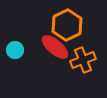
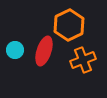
orange hexagon: moved 2 px right
red ellipse: moved 11 px left, 4 px down; rotated 68 degrees clockwise
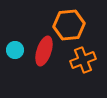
orange hexagon: rotated 20 degrees clockwise
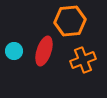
orange hexagon: moved 1 px right, 4 px up
cyan circle: moved 1 px left, 1 px down
